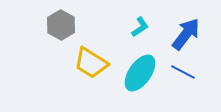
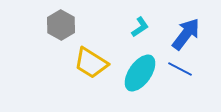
blue line: moved 3 px left, 3 px up
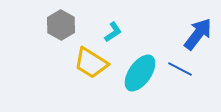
cyan L-shape: moved 27 px left, 5 px down
blue arrow: moved 12 px right
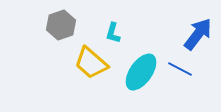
gray hexagon: rotated 12 degrees clockwise
cyan L-shape: moved 1 px down; rotated 140 degrees clockwise
yellow trapezoid: rotated 9 degrees clockwise
cyan ellipse: moved 1 px right, 1 px up
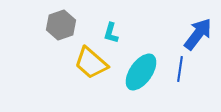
cyan L-shape: moved 2 px left
blue line: rotated 70 degrees clockwise
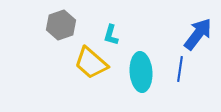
cyan L-shape: moved 2 px down
cyan ellipse: rotated 39 degrees counterclockwise
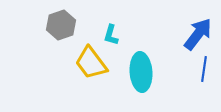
yellow trapezoid: rotated 12 degrees clockwise
blue line: moved 24 px right
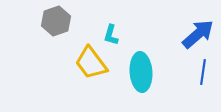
gray hexagon: moved 5 px left, 4 px up
blue arrow: rotated 12 degrees clockwise
blue line: moved 1 px left, 3 px down
